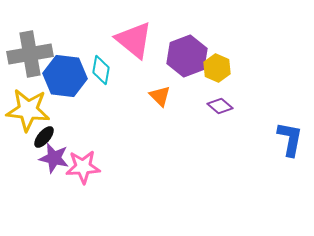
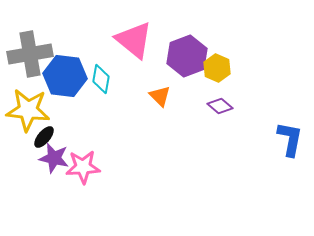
cyan diamond: moved 9 px down
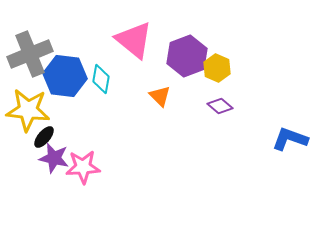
gray cross: rotated 12 degrees counterclockwise
blue L-shape: rotated 81 degrees counterclockwise
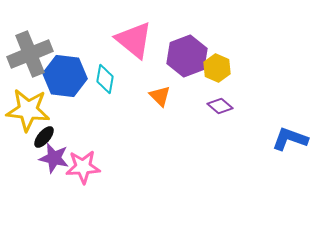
cyan diamond: moved 4 px right
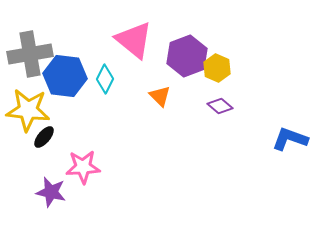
gray cross: rotated 12 degrees clockwise
cyan diamond: rotated 16 degrees clockwise
purple star: moved 3 px left, 34 px down
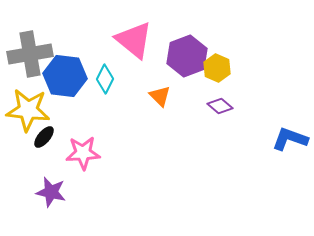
pink star: moved 14 px up
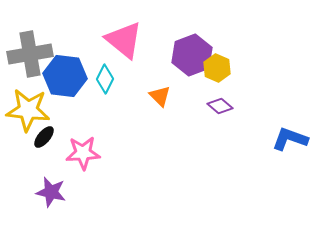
pink triangle: moved 10 px left
purple hexagon: moved 5 px right, 1 px up
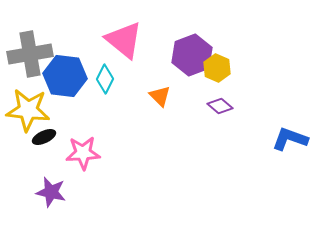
black ellipse: rotated 25 degrees clockwise
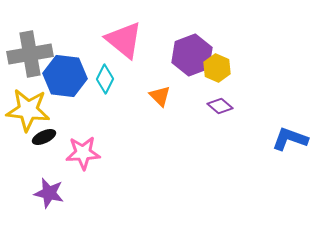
purple star: moved 2 px left, 1 px down
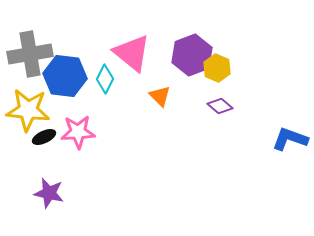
pink triangle: moved 8 px right, 13 px down
pink star: moved 5 px left, 21 px up
